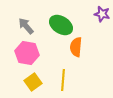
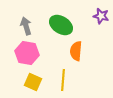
purple star: moved 1 px left, 2 px down
gray arrow: rotated 24 degrees clockwise
orange semicircle: moved 4 px down
yellow square: rotated 30 degrees counterclockwise
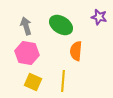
purple star: moved 2 px left, 1 px down
yellow line: moved 1 px down
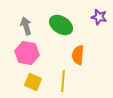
orange semicircle: moved 2 px right, 4 px down
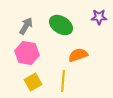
purple star: rotated 14 degrees counterclockwise
gray arrow: rotated 48 degrees clockwise
orange semicircle: rotated 66 degrees clockwise
yellow square: rotated 36 degrees clockwise
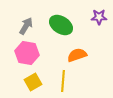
orange semicircle: moved 1 px left
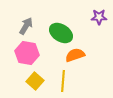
green ellipse: moved 8 px down
orange semicircle: moved 2 px left
yellow square: moved 2 px right, 1 px up; rotated 18 degrees counterclockwise
